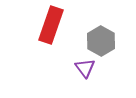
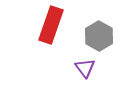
gray hexagon: moved 2 px left, 5 px up
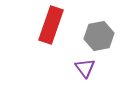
gray hexagon: rotated 20 degrees clockwise
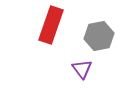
purple triangle: moved 3 px left, 1 px down
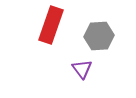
gray hexagon: rotated 8 degrees clockwise
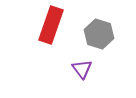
gray hexagon: moved 2 px up; rotated 20 degrees clockwise
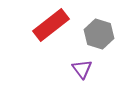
red rectangle: rotated 33 degrees clockwise
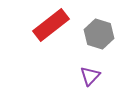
purple triangle: moved 8 px right, 7 px down; rotated 20 degrees clockwise
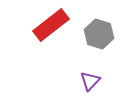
purple triangle: moved 5 px down
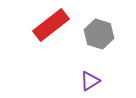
purple triangle: rotated 15 degrees clockwise
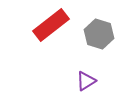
purple triangle: moved 4 px left
